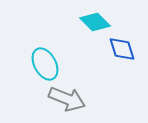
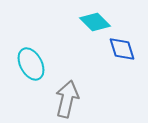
cyan ellipse: moved 14 px left
gray arrow: rotated 99 degrees counterclockwise
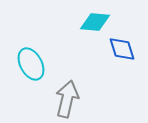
cyan diamond: rotated 40 degrees counterclockwise
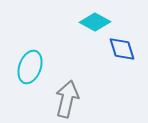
cyan diamond: rotated 24 degrees clockwise
cyan ellipse: moved 1 px left, 3 px down; rotated 48 degrees clockwise
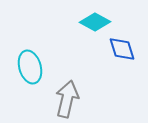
cyan ellipse: rotated 36 degrees counterclockwise
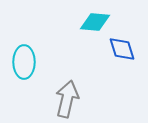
cyan diamond: rotated 24 degrees counterclockwise
cyan ellipse: moved 6 px left, 5 px up; rotated 16 degrees clockwise
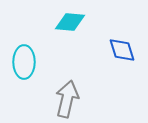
cyan diamond: moved 25 px left
blue diamond: moved 1 px down
